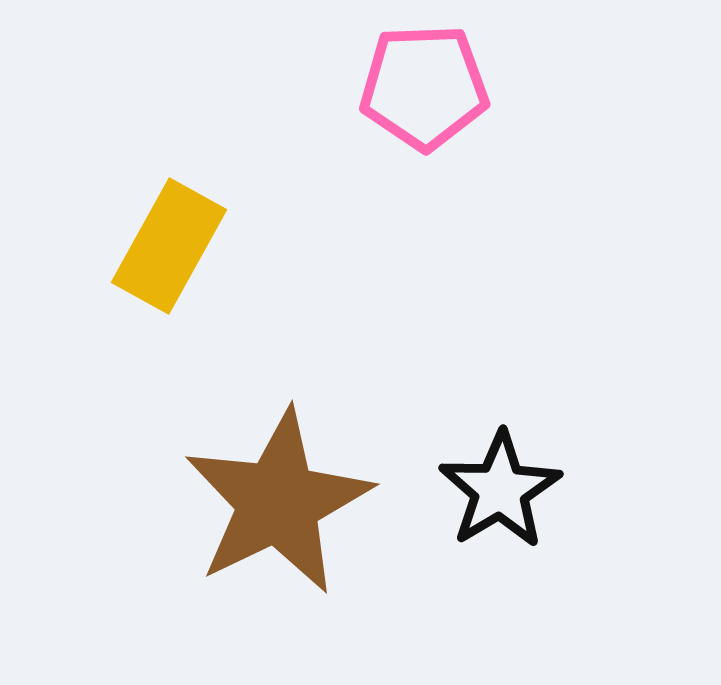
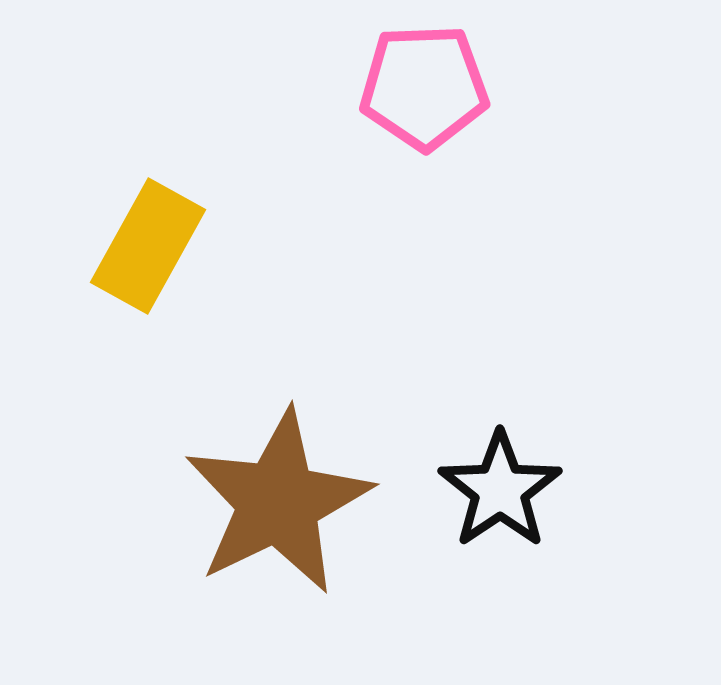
yellow rectangle: moved 21 px left
black star: rotated 3 degrees counterclockwise
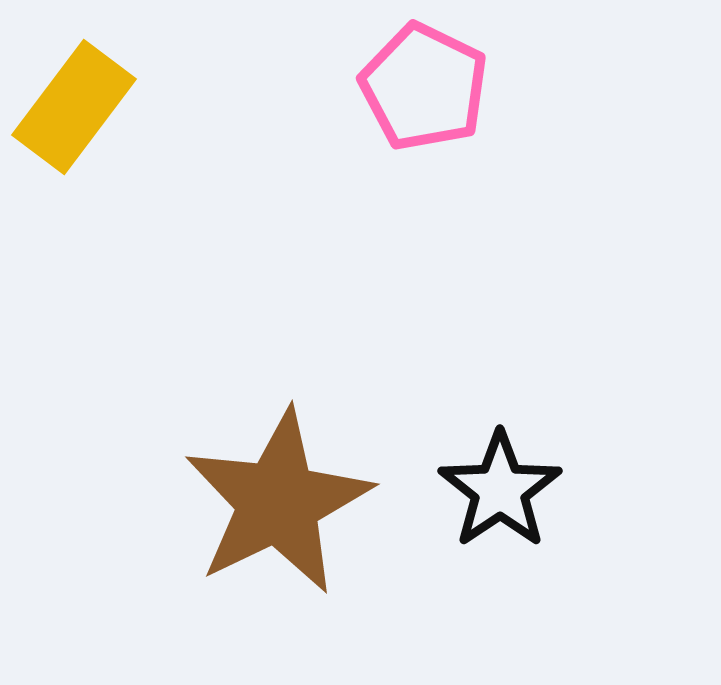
pink pentagon: rotated 28 degrees clockwise
yellow rectangle: moved 74 px left, 139 px up; rotated 8 degrees clockwise
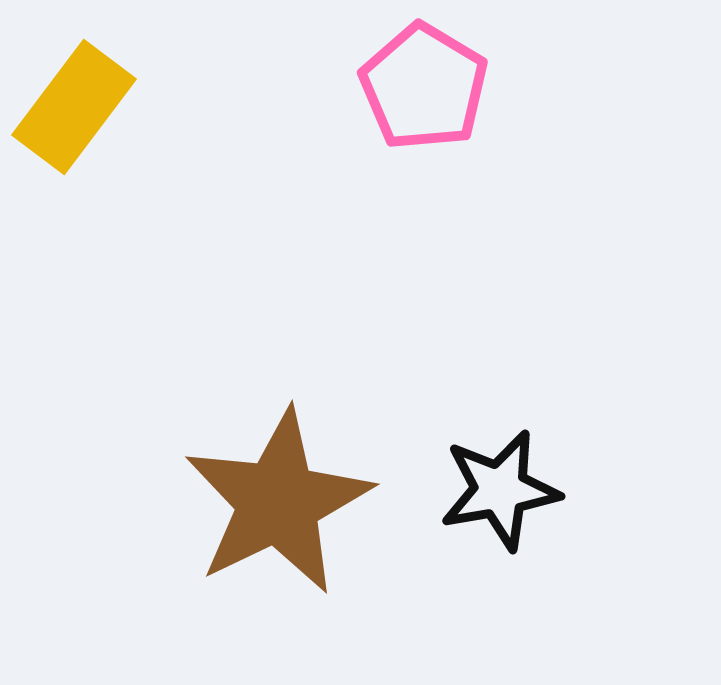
pink pentagon: rotated 5 degrees clockwise
black star: rotated 24 degrees clockwise
